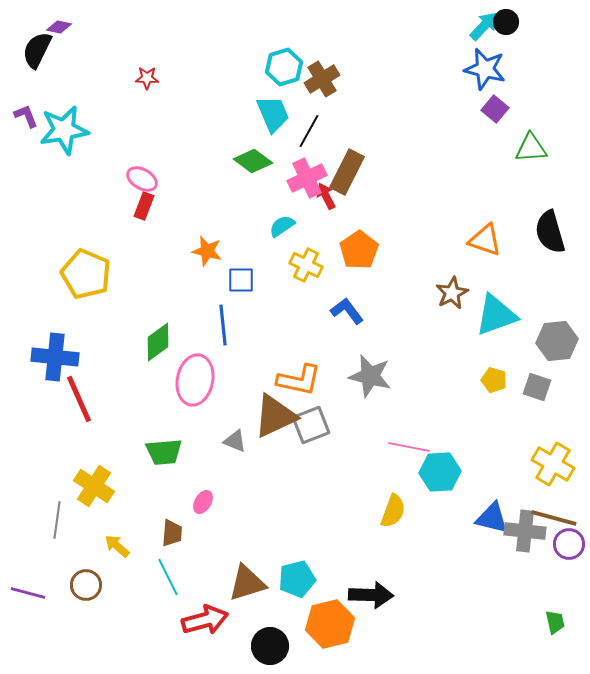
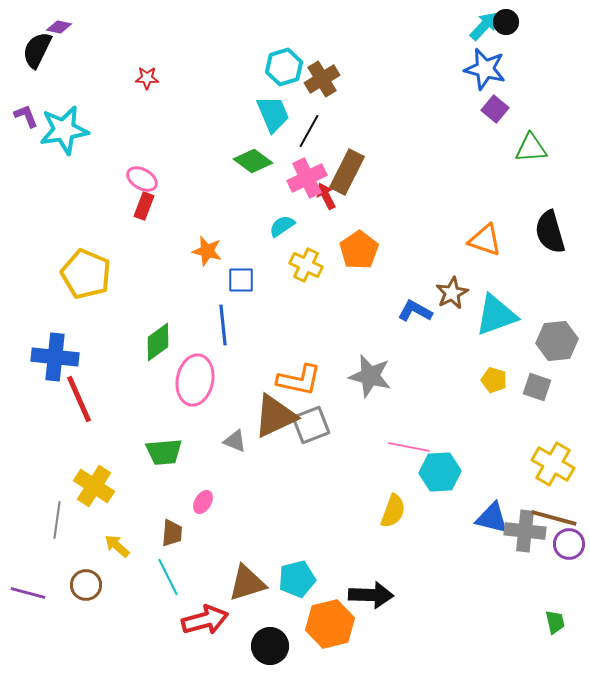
blue L-shape at (347, 311): moved 68 px right; rotated 24 degrees counterclockwise
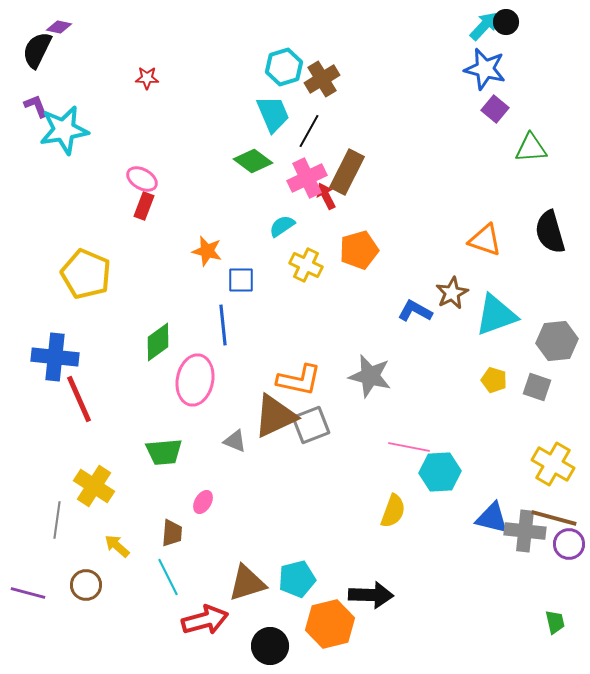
purple L-shape at (26, 116): moved 10 px right, 10 px up
orange pentagon at (359, 250): rotated 18 degrees clockwise
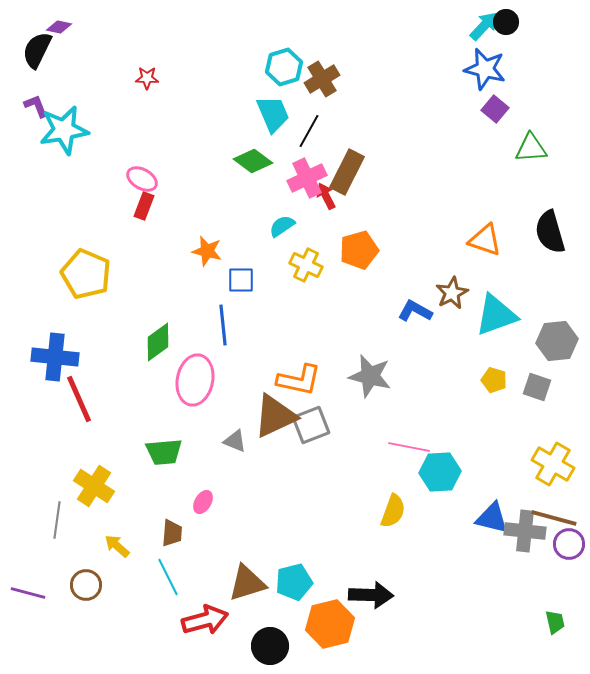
cyan pentagon at (297, 579): moved 3 px left, 3 px down
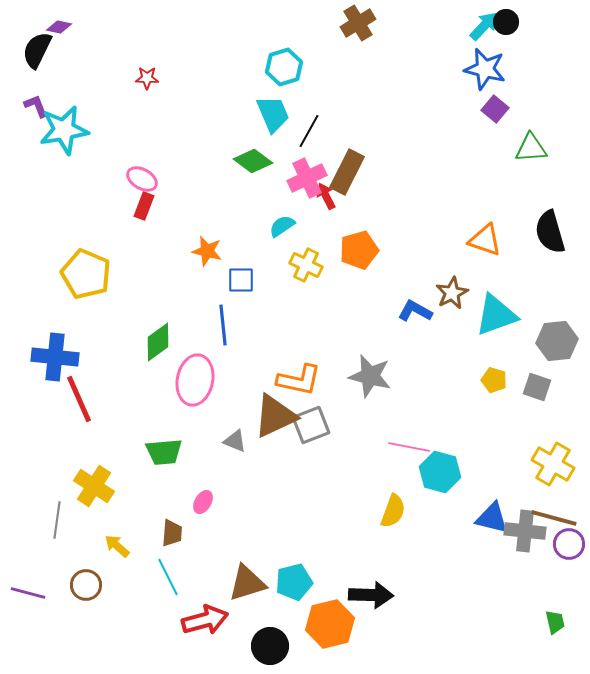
brown cross at (322, 79): moved 36 px right, 56 px up
cyan hexagon at (440, 472): rotated 18 degrees clockwise
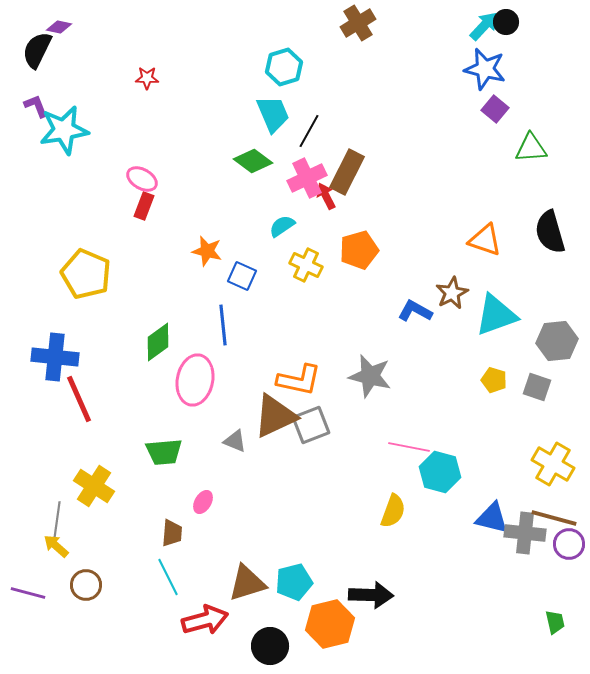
blue square at (241, 280): moved 1 px right, 4 px up; rotated 24 degrees clockwise
gray cross at (525, 531): moved 2 px down
yellow arrow at (117, 546): moved 61 px left
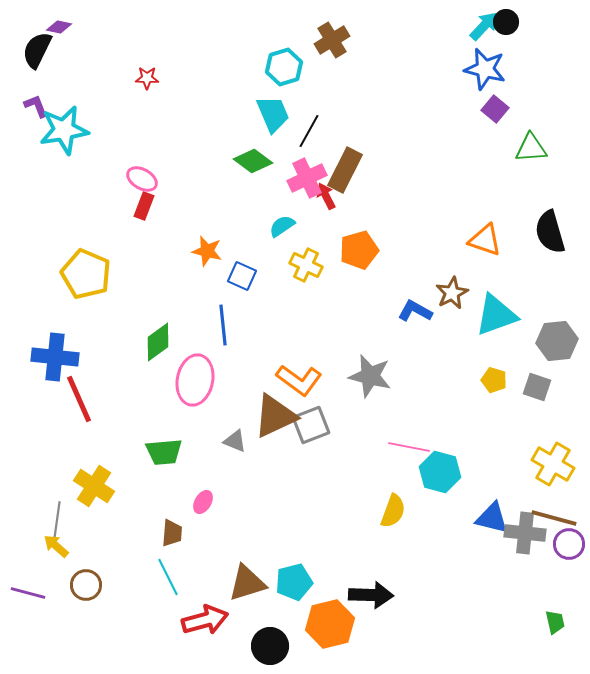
brown cross at (358, 23): moved 26 px left, 17 px down
brown rectangle at (347, 172): moved 2 px left, 2 px up
orange L-shape at (299, 380): rotated 24 degrees clockwise
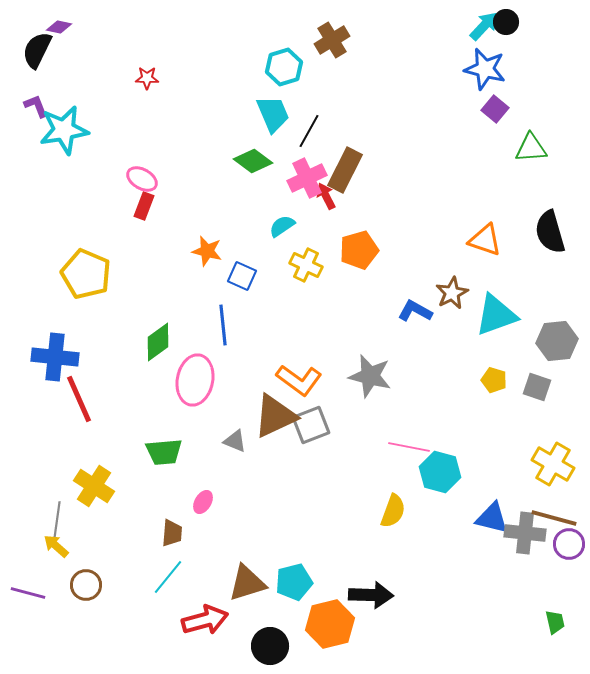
cyan line at (168, 577): rotated 66 degrees clockwise
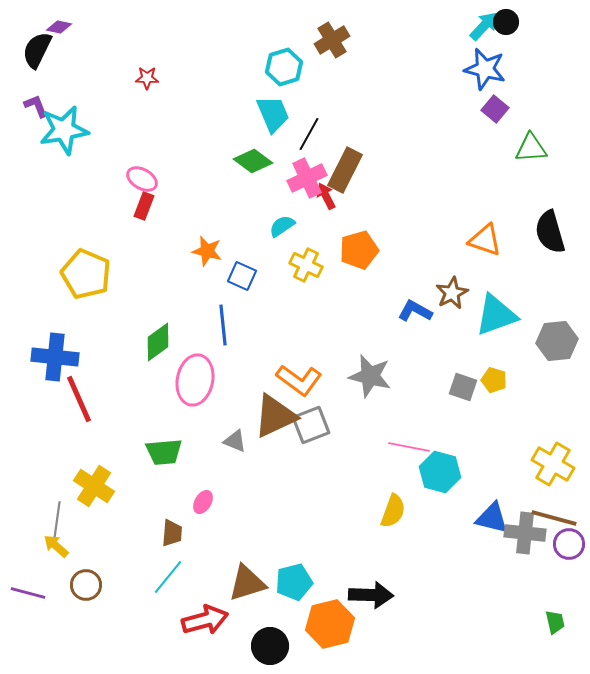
black line at (309, 131): moved 3 px down
gray square at (537, 387): moved 74 px left
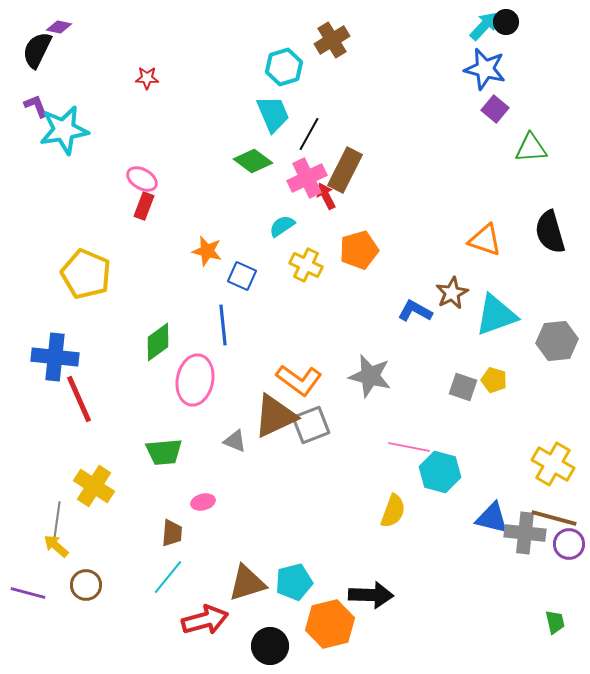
pink ellipse at (203, 502): rotated 45 degrees clockwise
